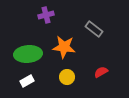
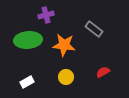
orange star: moved 2 px up
green ellipse: moved 14 px up
red semicircle: moved 2 px right
yellow circle: moved 1 px left
white rectangle: moved 1 px down
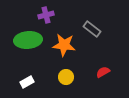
gray rectangle: moved 2 px left
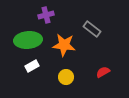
white rectangle: moved 5 px right, 16 px up
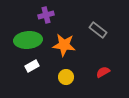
gray rectangle: moved 6 px right, 1 px down
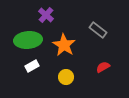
purple cross: rotated 35 degrees counterclockwise
orange star: rotated 25 degrees clockwise
red semicircle: moved 5 px up
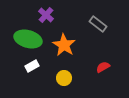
gray rectangle: moved 6 px up
green ellipse: moved 1 px up; rotated 20 degrees clockwise
yellow circle: moved 2 px left, 1 px down
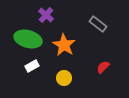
red semicircle: rotated 16 degrees counterclockwise
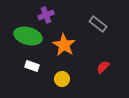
purple cross: rotated 28 degrees clockwise
green ellipse: moved 3 px up
white rectangle: rotated 48 degrees clockwise
yellow circle: moved 2 px left, 1 px down
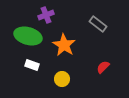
white rectangle: moved 1 px up
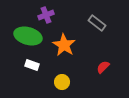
gray rectangle: moved 1 px left, 1 px up
yellow circle: moved 3 px down
